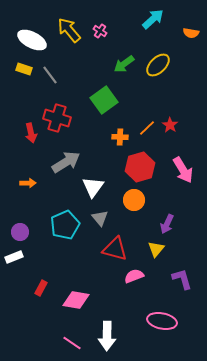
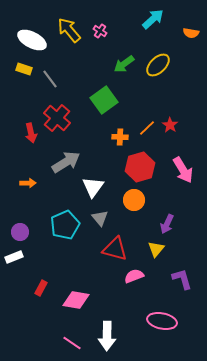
gray line: moved 4 px down
red cross: rotated 24 degrees clockwise
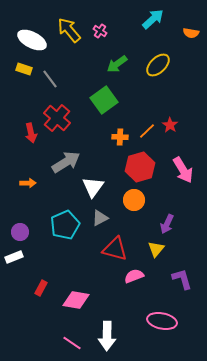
green arrow: moved 7 px left
orange line: moved 3 px down
gray triangle: rotated 42 degrees clockwise
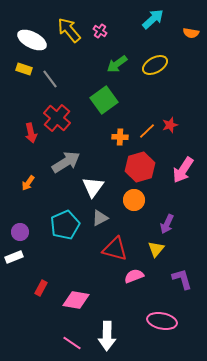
yellow ellipse: moved 3 px left; rotated 15 degrees clockwise
red star: rotated 21 degrees clockwise
pink arrow: rotated 64 degrees clockwise
orange arrow: rotated 126 degrees clockwise
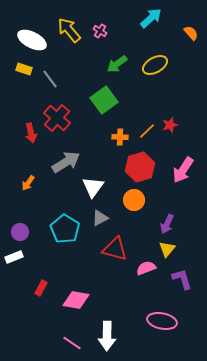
cyan arrow: moved 2 px left, 1 px up
orange semicircle: rotated 140 degrees counterclockwise
cyan pentagon: moved 4 px down; rotated 16 degrees counterclockwise
yellow triangle: moved 11 px right
pink semicircle: moved 12 px right, 8 px up
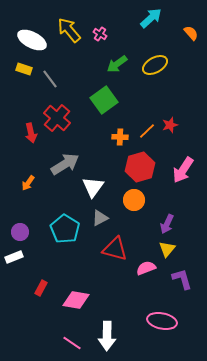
pink cross: moved 3 px down
gray arrow: moved 1 px left, 2 px down
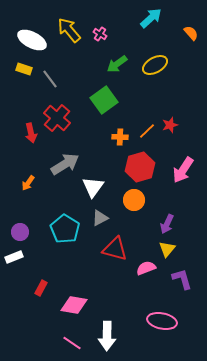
pink diamond: moved 2 px left, 5 px down
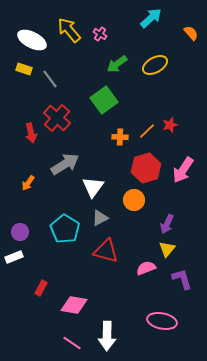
red hexagon: moved 6 px right, 1 px down
red triangle: moved 9 px left, 2 px down
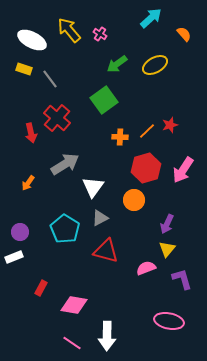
orange semicircle: moved 7 px left, 1 px down
pink ellipse: moved 7 px right
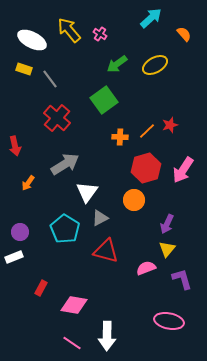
red arrow: moved 16 px left, 13 px down
white triangle: moved 6 px left, 5 px down
